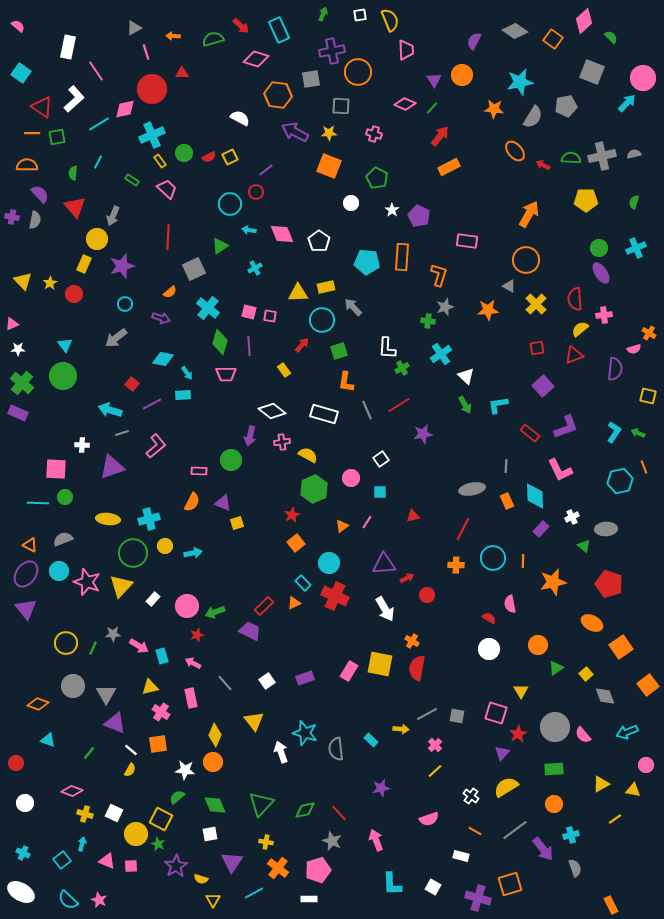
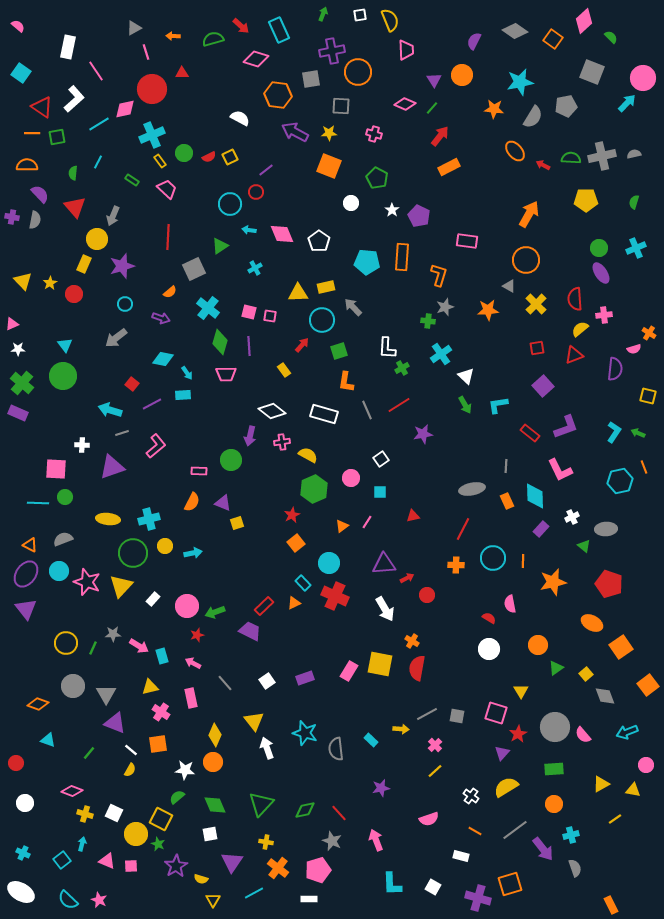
white arrow at (281, 752): moved 14 px left, 4 px up
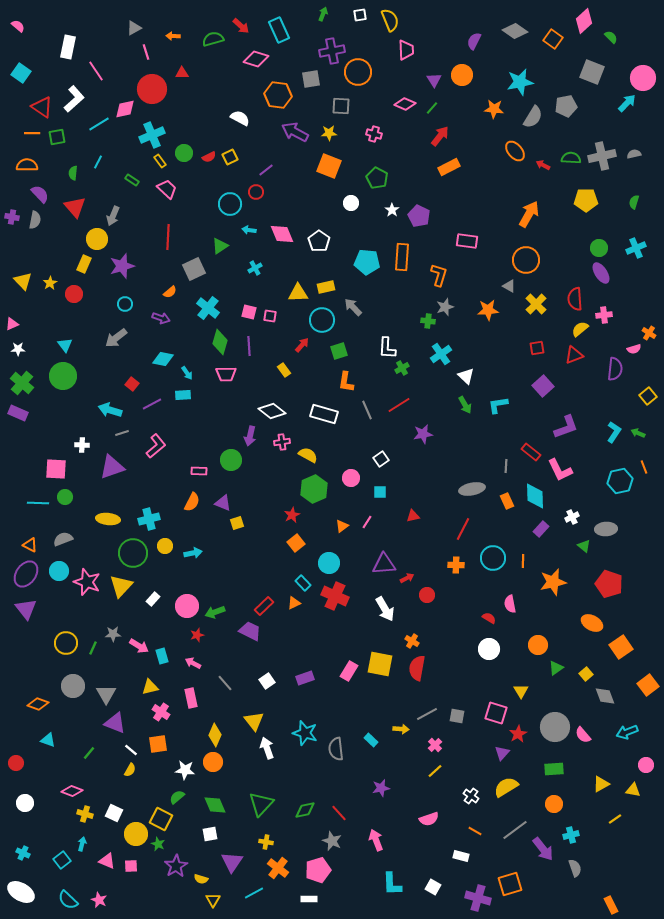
yellow square at (648, 396): rotated 36 degrees clockwise
red rectangle at (530, 433): moved 1 px right, 19 px down
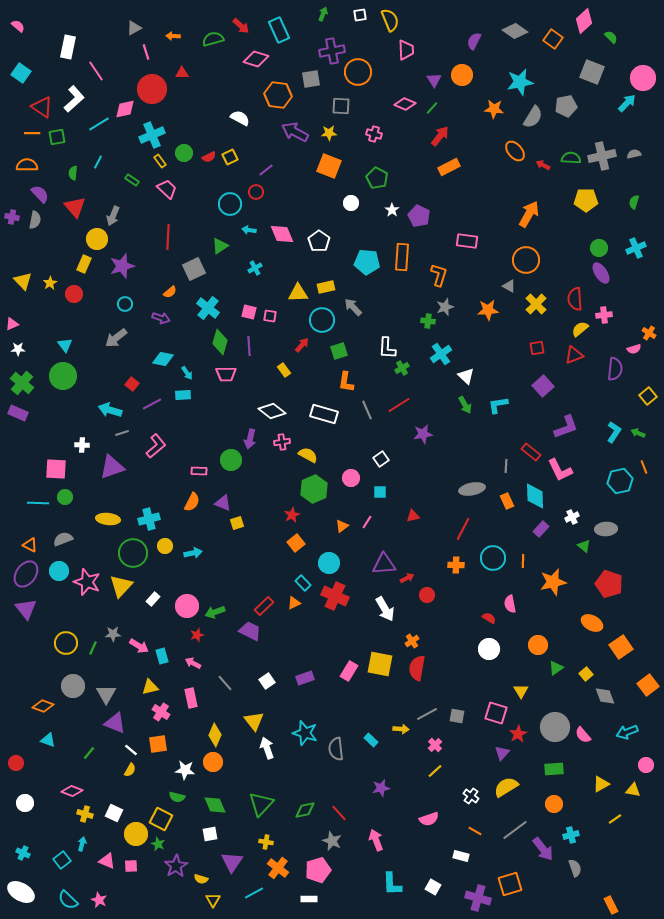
purple arrow at (250, 436): moved 3 px down
orange cross at (412, 641): rotated 24 degrees clockwise
orange diamond at (38, 704): moved 5 px right, 2 px down
green semicircle at (177, 797): rotated 126 degrees counterclockwise
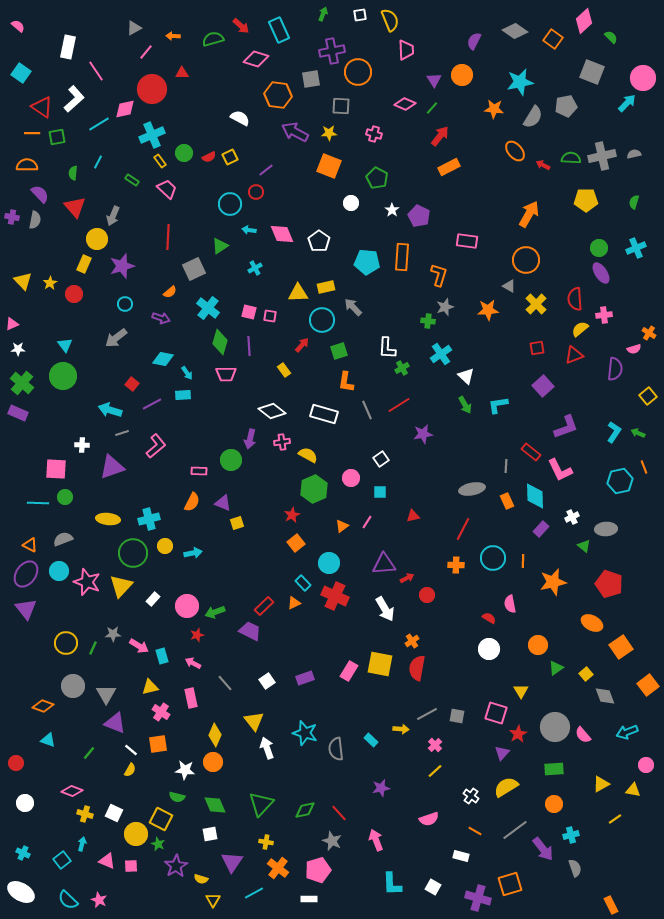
pink line at (146, 52): rotated 56 degrees clockwise
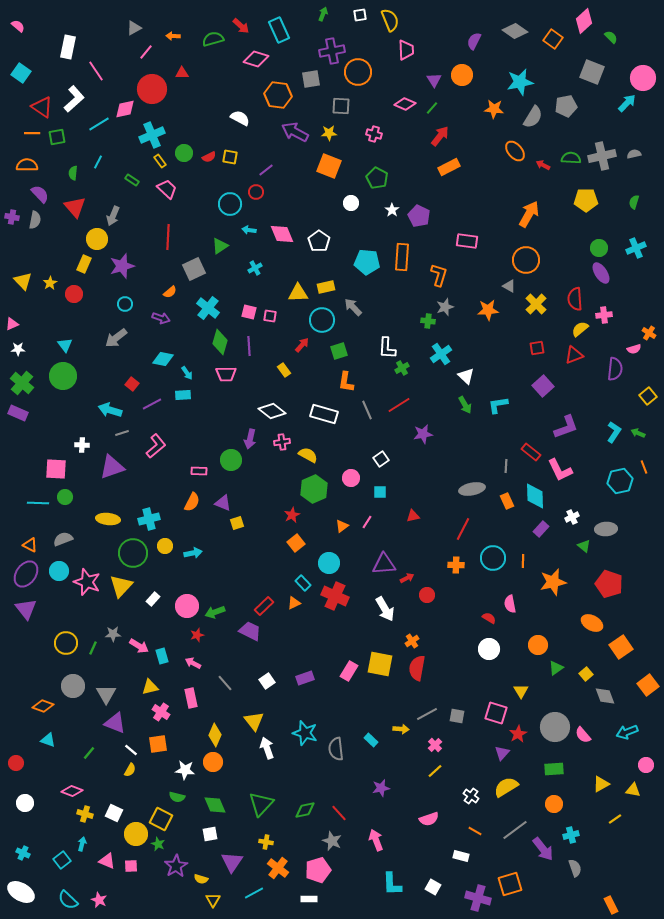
yellow square at (230, 157): rotated 35 degrees clockwise
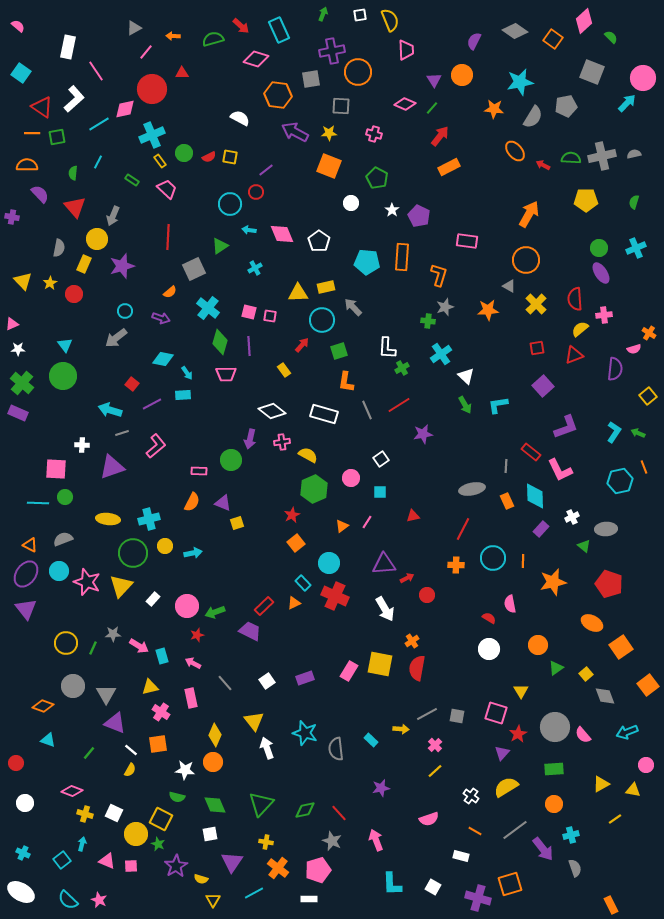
gray semicircle at (35, 220): moved 24 px right, 28 px down
cyan circle at (125, 304): moved 7 px down
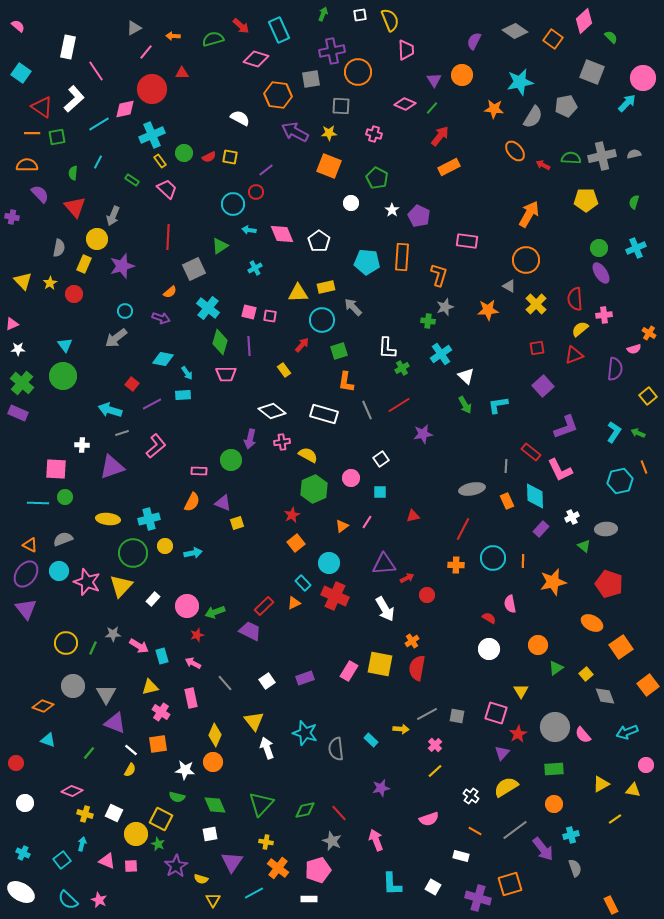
cyan circle at (230, 204): moved 3 px right
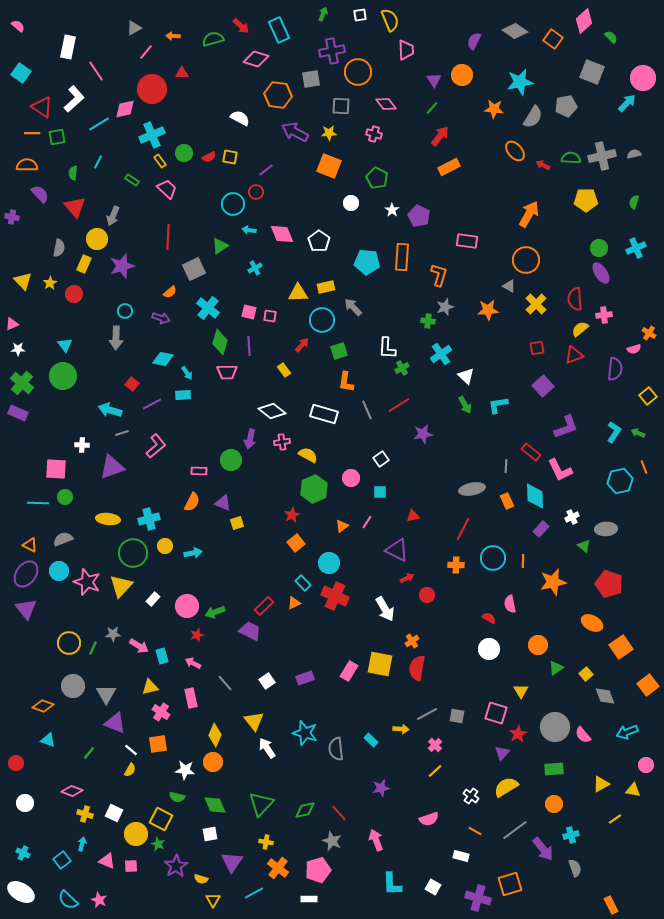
pink diamond at (405, 104): moved 19 px left; rotated 30 degrees clockwise
gray arrow at (116, 338): rotated 50 degrees counterclockwise
pink trapezoid at (226, 374): moved 1 px right, 2 px up
purple triangle at (384, 564): moved 13 px right, 14 px up; rotated 30 degrees clockwise
yellow circle at (66, 643): moved 3 px right
white arrow at (267, 748): rotated 15 degrees counterclockwise
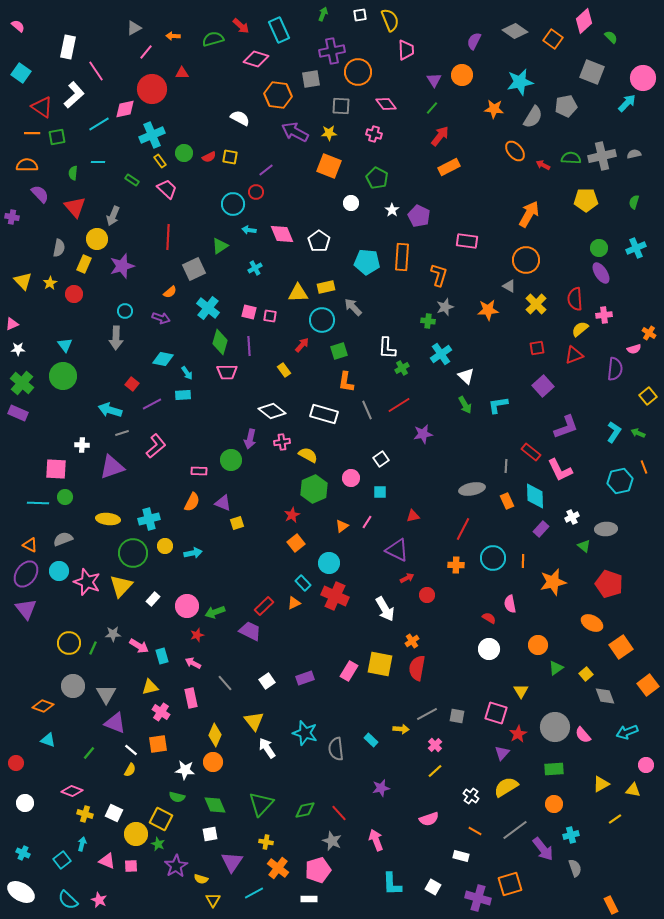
white L-shape at (74, 99): moved 4 px up
cyan line at (98, 162): rotated 64 degrees clockwise
